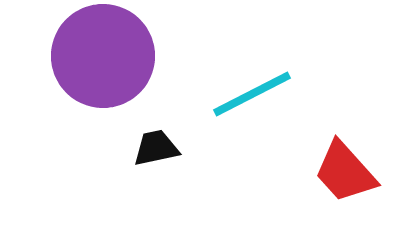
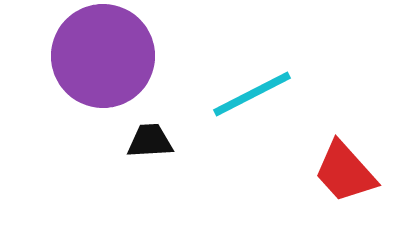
black trapezoid: moved 6 px left, 7 px up; rotated 9 degrees clockwise
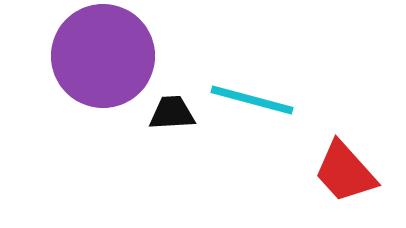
cyan line: moved 6 px down; rotated 42 degrees clockwise
black trapezoid: moved 22 px right, 28 px up
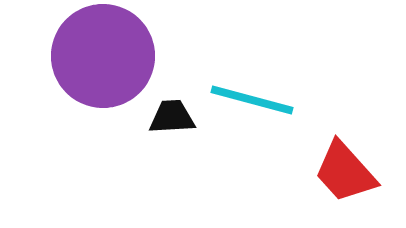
black trapezoid: moved 4 px down
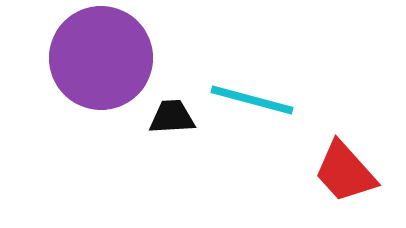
purple circle: moved 2 px left, 2 px down
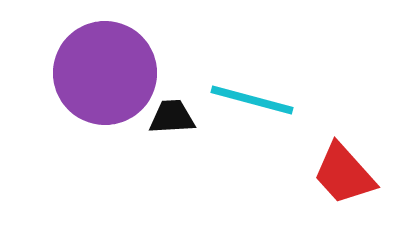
purple circle: moved 4 px right, 15 px down
red trapezoid: moved 1 px left, 2 px down
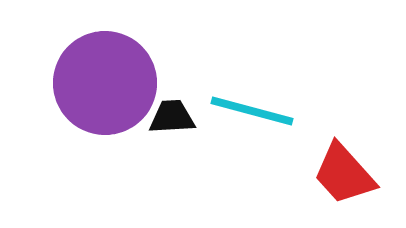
purple circle: moved 10 px down
cyan line: moved 11 px down
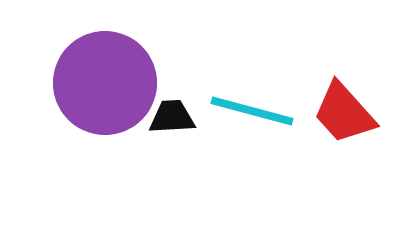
red trapezoid: moved 61 px up
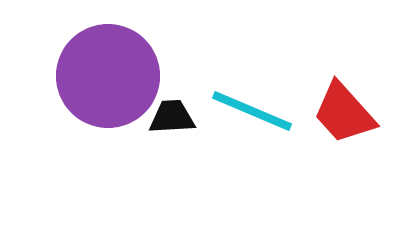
purple circle: moved 3 px right, 7 px up
cyan line: rotated 8 degrees clockwise
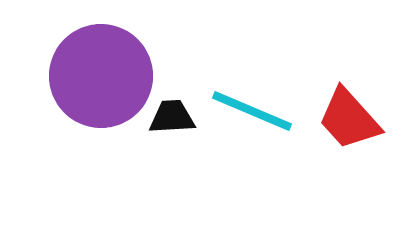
purple circle: moved 7 px left
red trapezoid: moved 5 px right, 6 px down
